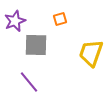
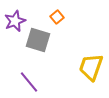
orange square: moved 3 px left, 2 px up; rotated 24 degrees counterclockwise
gray square: moved 2 px right, 5 px up; rotated 15 degrees clockwise
yellow trapezoid: moved 14 px down
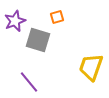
orange square: rotated 24 degrees clockwise
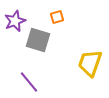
yellow trapezoid: moved 1 px left, 4 px up
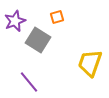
gray square: rotated 15 degrees clockwise
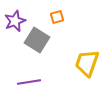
gray square: moved 1 px left
yellow trapezoid: moved 3 px left
purple line: rotated 60 degrees counterclockwise
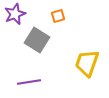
orange square: moved 1 px right, 1 px up
purple star: moved 7 px up
